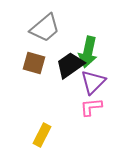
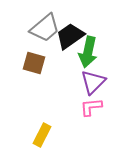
black trapezoid: moved 29 px up
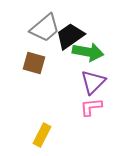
green arrow: rotated 92 degrees counterclockwise
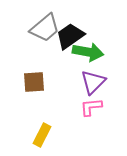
brown square: moved 19 px down; rotated 20 degrees counterclockwise
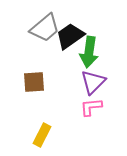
green arrow: moved 1 px right; rotated 88 degrees clockwise
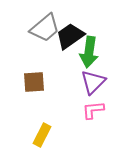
pink L-shape: moved 2 px right, 3 px down
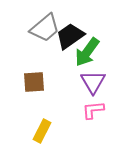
green arrow: moved 2 px left; rotated 28 degrees clockwise
purple triangle: rotated 16 degrees counterclockwise
yellow rectangle: moved 4 px up
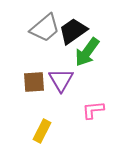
black trapezoid: moved 3 px right, 5 px up
purple triangle: moved 32 px left, 2 px up
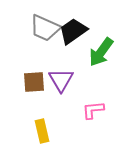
gray trapezoid: rotated 64 degrees clockwise
green arrow: moved 14 px right
yellow rectangle: rotated 40 degrees counterclockwise
